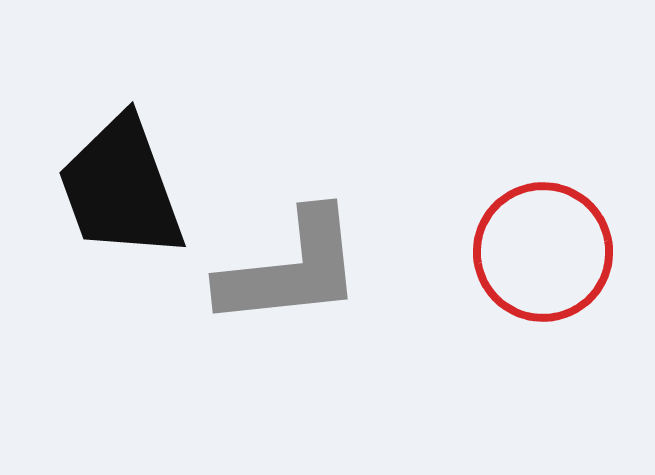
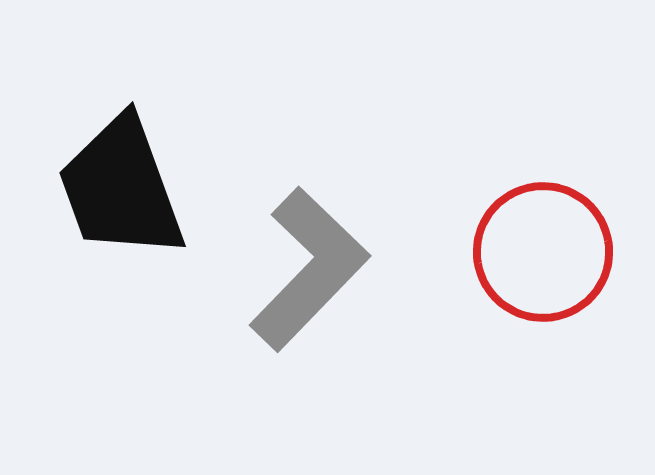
gray L-shape: moved 18 px right; rotated 40 degrees counterclockwise
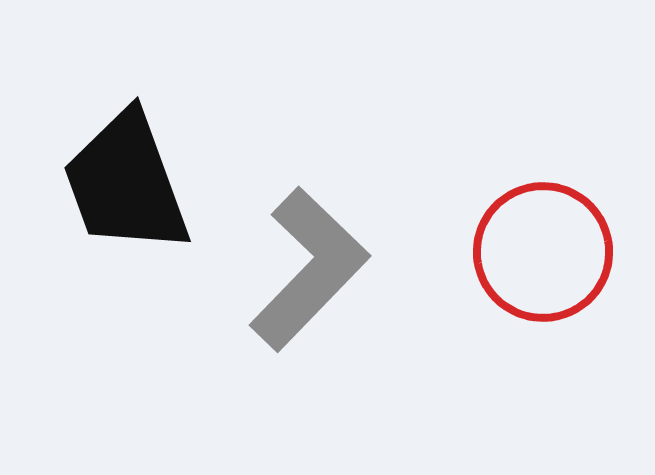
black trapezoid: moved 5 px right, 5 px up
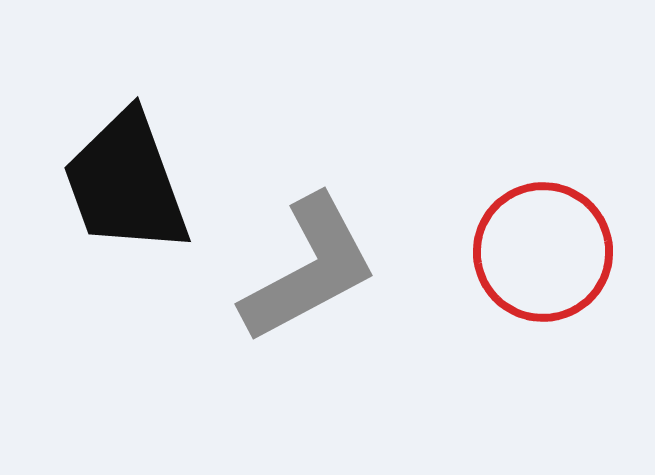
gray L-shape: rotated 18 degrees clockwise
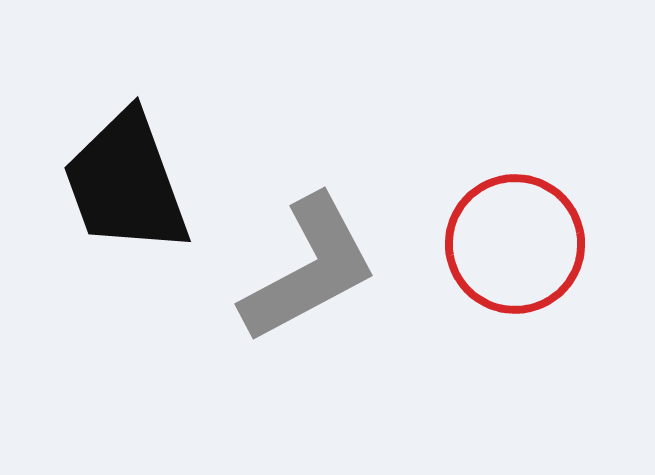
red circle: moved 28 px left, 8 px up
